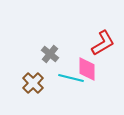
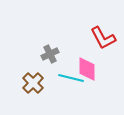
red L-shape: moved 5 px up; rotated 92 degrees clockwise
gray cross: rotated 24 degrees clockwise
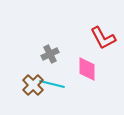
cyan line: moved 19 px left, 6 px down
brown cross: moved 2 px down
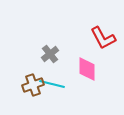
gray cross: rotated 12 degrees counterclockwise
brown cross: rotated 25 degrees clockwise
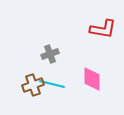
red L-shape: moved 9 px up; rotated 52 degrees counterclockwise
gray cross: rotated 18 degrees clockwise
pink diamond: moved 5 px right, 10 px down
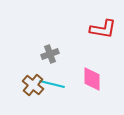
brown cross: rotated 30 degrees counterclockwise
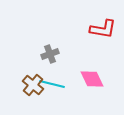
pink diamond: rotated 25 degrees counterclockwise
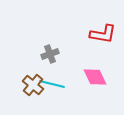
red L-shape: moved 5 px down
pink diamond: moved 3 px right, 2 px up
